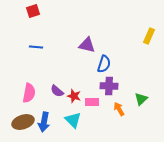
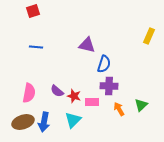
green triangle: moved 6 px down
cyan triangle: rotated 30 degrees clockwise
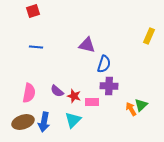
orange arrow: moved 12 px right
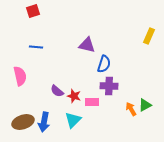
pink semicircle: moved 9 px left, 17 px up; rotated 24 degrees counterclockwise
green triangle: moved 4 px right; rotated 16 degrees clockwise
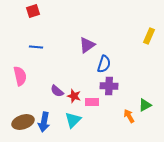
purple triangle: rotated 48 degrees counterclockwise
orange arrow: moved 2 px left, 7 px down
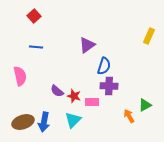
red square: moved 1 px right, 5 px down; rotated 24 degrees counterclockwise
blue semicircle: moved 2 px down
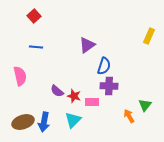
green triangle: rotated 24 degrees counterclockwise
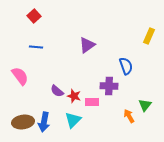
blue semicircle: moved 22 px right; rotated 36 degrees counterclockwise
pink semicircle: rotated 24 degrees counterclockwise
brown ellipse: rotated 10 degrees clockwise
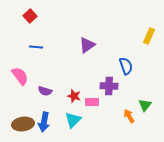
red square: moved 4 px left
purple semicircle: moved 12 px left; rotated 24 degrees counterclockwise
brown ellipse: moved 2 px down
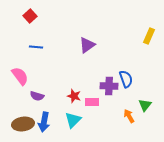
blue semicircle: moved 13 px down
purple semicircle: moved 8 px left, 5 px down
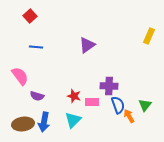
blue semicircle: moved 8 px left, 26 px down
